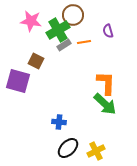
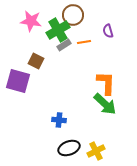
blue cross: moved 2 px up
black ellipse: moved 1 px right; rotated 25 degrees clockwise
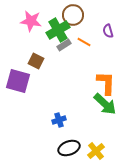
orange line: rotated 40 degrees clockwise
blue cross: rotated 24 degrees counterclockwise
yellow cross: rotated 12 degrees counterclockwise
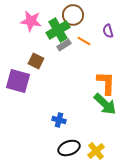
orange line: moved 1 px up
blue cross: rotated 32 degrees clockwise
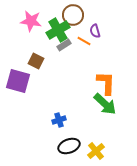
purple semicircle: moved 13 px left
blue cross: rotated 32 degrees counterclockwise
black ellipse: moved 2 px up
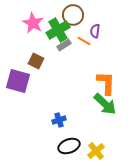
pink star: moved 2 px right, 2 px down; rotated 20 degrees clockwise
purple semicircle: rotated 24 degrees clockwise
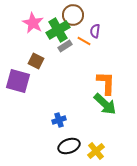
gray rectangle: moved 1 px right, 1 px down
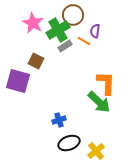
green arrow: moved 6 px left, 2 px up
black ellipse: moved 3 px up
